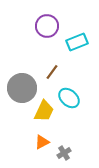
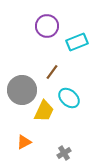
gray circle: moved 2 px down
orange triangle: moved 18 px left
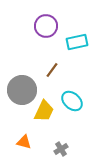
purple circle: moved 1 px left
cyan rectangle: rotated 10 degrees clockwise
brown line: moved 2 px up
cyan ellipse: moved 3 px right, 3 px down
orange triangle: rotated 42 degrees clockwise
gray cross: moved 3 px left, 4 px up
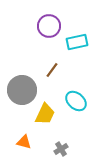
purple circle: moved 3 px right
cyan ellipse: moved 4 px right
yellow trapezoid: moved 1 px right, 3 px down
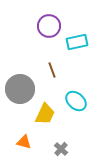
brown line: rotated 56 degrees counterclockwise
gray circle: moved 2 px left, 1 px up
gray cross: rotated 16 degrees counterclockwise
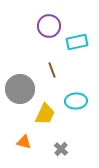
cyan ellipse: rotated 45 degrees counterclockwise
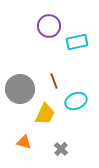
brown line: moved 2 px right, 11 px down
cyan ellipse: rotated 20 degrees counterclockwise
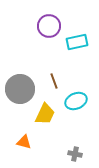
gray cross: moved 14 px right, 5 px down; rotated 32 degrees counterclockwise
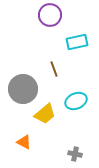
purple circle: moved 1 px right, 11 px up
brown line: moved 12 px up
gray circle: moved 3 px right
yellow trapezoid: rotated 25 degrees clockwise
orange triangle: rotated 14 degrees clockwise
